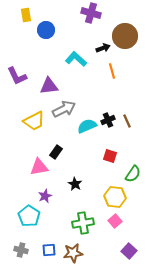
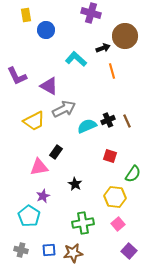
purple triangle: rotated 36 degrees clockwise
purple star: moved 2 px left
pink square: moved 3 px right, 3 px down
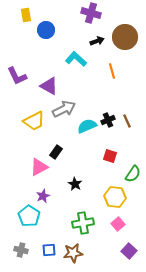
brown circle: moved 1 px down
black arrow: moved 6 px left, 7 px up
pink triangle: rotated 18 degrees counterclockwise
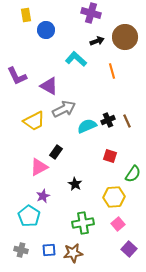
yellow hexagon: moved 1 px left; rotated 10 degrees counterclockwise
purple square: moved 2 px up
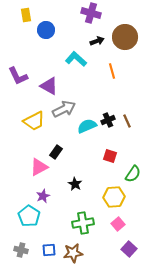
purple L-shape: moved 1 px right
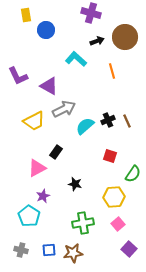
cyan semicircle: moved 2 px left; rotated 18 degrees counterclockwise
pink triangle: moved 2 px left, 1 px down
black star: rotated 16 degrees counterclockwise
